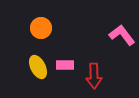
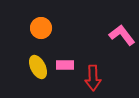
red arrow: moved 1 px left, 2 px down
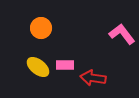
pink L-shape: moved 1 px up
yellow ellipse: rotated 25 degrees counterclockwise
red arrow: rotated 100 degrees clockwise
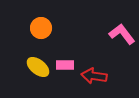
red arrow: moved 1 px right, 2 px up
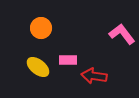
pink rectangle: moved 3 px right, 5 px up
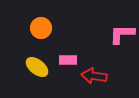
pink L-shape: rotated 52 degrees counterclockwise
yellow ellipse: moved 1 px left
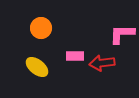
pink rectangle: moved 7 px right, 4 px up
red arrow: moved 8 px right, 13 px up; rotated 15 degrees counterclockwise
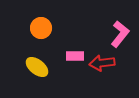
pink L-shape: moved 2 px left; rotated 128 degrees clockwise
